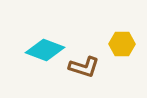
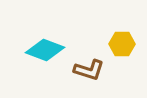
brown L-shape: moved 5 px right, 3 px down
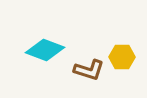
yellow hexagon: moved 13 px down
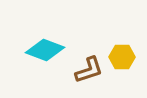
brown L-shape: rotated 36 degrees counterclockwise
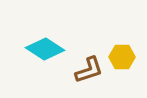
cyan diamond: moved 1 px up; rotated 12 degrees clockwise
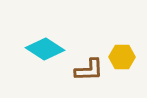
brown L-shape: rotated 16 degrees clockwise
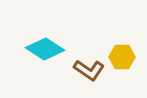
brown L-shape: rotated 36 degrees clockwise
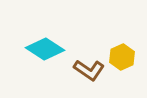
yellow hexagon: rotated 25 degrees counterclockwise
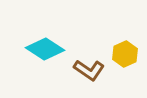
yellow hexagon: moved 3 px right, 3 px up
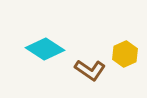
brown L-shape: moved 1 px right
